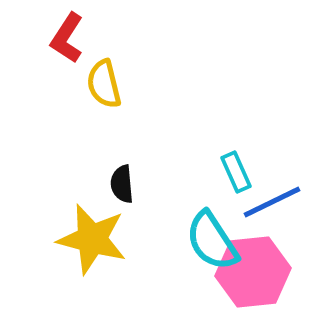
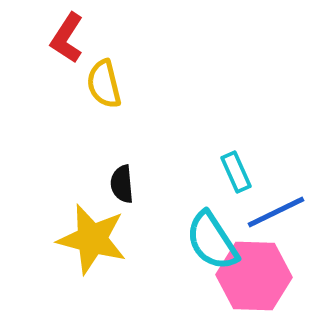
blue line: moved 4 px right, 10 px down
pink hexagon: moved 1 px right, 4 px down; rotated 8 degrees clockwise
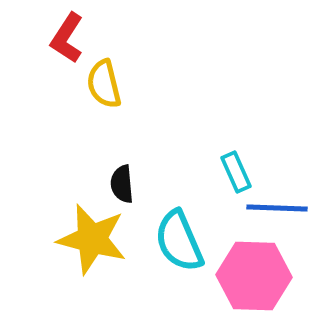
blue line: moved 1 px right, 4 px up; rotated 28 degrees clockwise
cyan semicircle: moved 33 px left; rotated 10 degrees clockwise
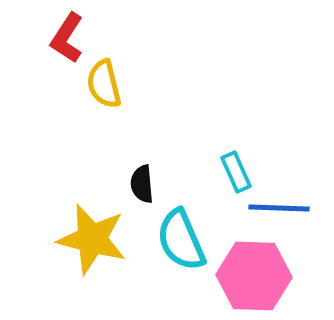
black semicircle: moved 20 px right
blue line: moved 2 px right
cyan semicircle: moved 2 px right, 1 px up
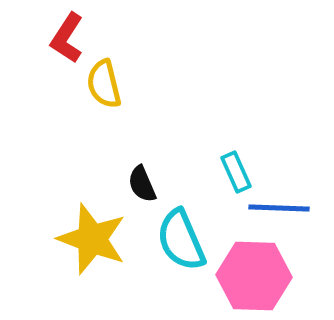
black semicircle: rotated 18 degrees counterclockwise
yellow star: rotated 6 degrees clockwise
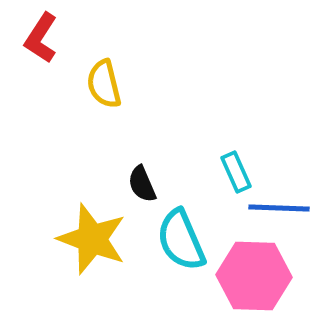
red L-shape: moved 26 px left
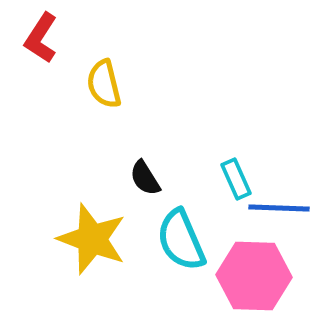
cyan rectangle: moved 7 px down
black semicircle: moved 3 px right, 6 px up; rotated 9 degrees counterclockwise
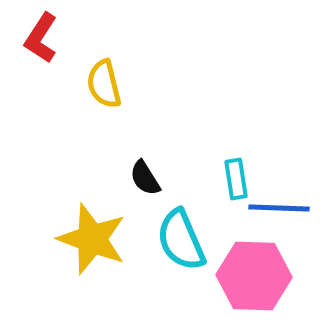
cyan rectangle: rotated 15 degrees clockwise
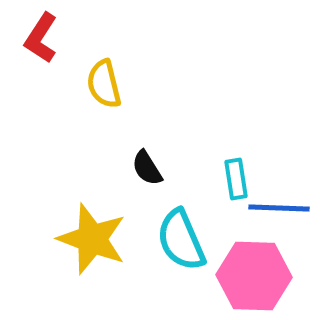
black semicircle: moved 2 px right, 10 px up
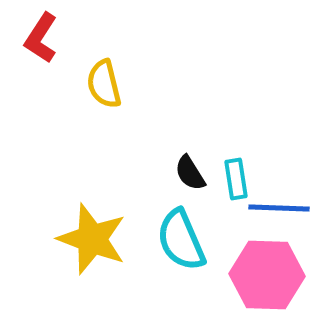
black semicircle: moved 43 px right, 5 px down
pink hexagon: moved 13 px right, 1 px up
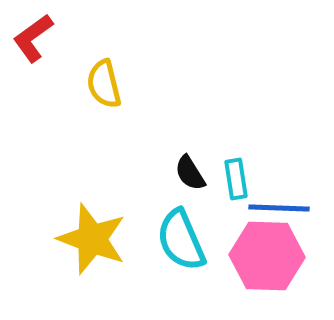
red L-shape: moved 8 px left; rotated 21 degrees clockwise
pink hexagon: moved 19 px up
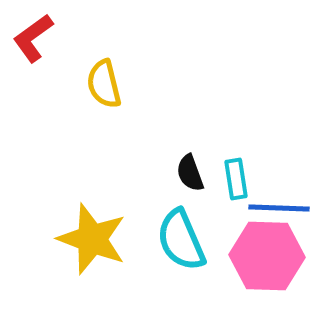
black semicircle: rotated 12 degrees clockwise
